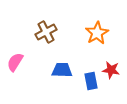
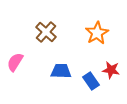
brown cross: rotated 20 degrees counterclockwise
blue trapezoid: moved 1 px left, 1 px down
blue rectangle: rotated 24 degrees counterclockwise
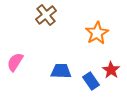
brown cross: moved 17 px up; rotated 10 degrees clockwise
red star: rotated 24 degrees clockwise
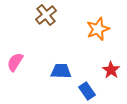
orange star: moved 1 px right, 4 px up; rotated 10 degrees clockwise
blue rectangle: moved 4 px left, 10 px down
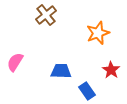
orange star: moved 4 px down
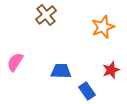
orange star: moved 5 px right, 6 px up
red star: rotated 18 degrees clockwise
